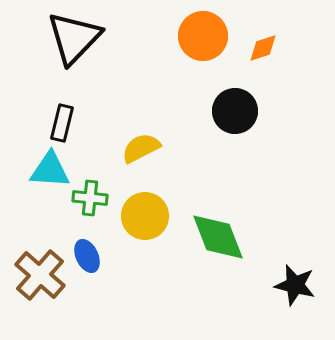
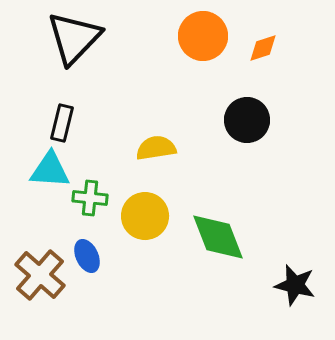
black circle: moved 12 px right, 9 px down
yellow semicircle: moved 15 px right; rotated 18 degrees clockwise
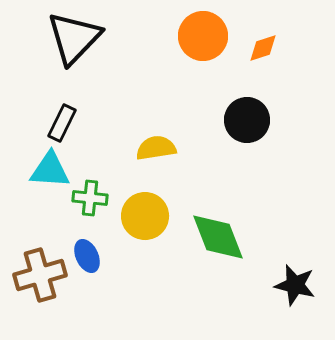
black rectangle: rotated 12 degrees clockwise
brown cross: rotated 33 degrees clockwise
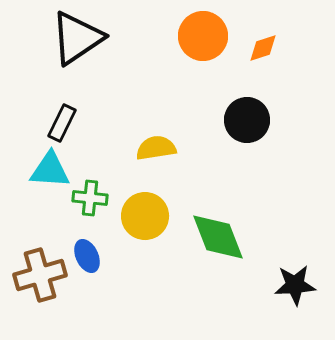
black triangle: moved 3 px right; rotated 12 degrees clockwise
black star: rotated 18 degrees counterclockwise
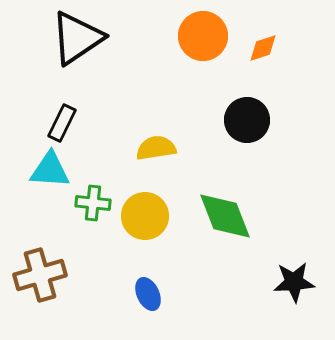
green cross: moved 3 px right, 5 px down
green diamond: moved 7 px right, 21 px up
blue ellipse: moved 61 px right, 38 px down
black star: moved 1 px left, 3 px up
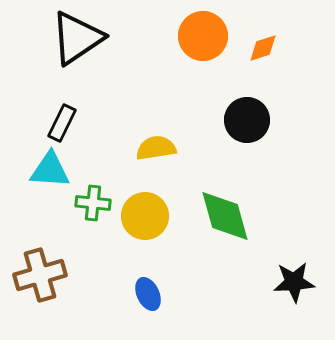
green diamond: rotated 6 degrees clockwise
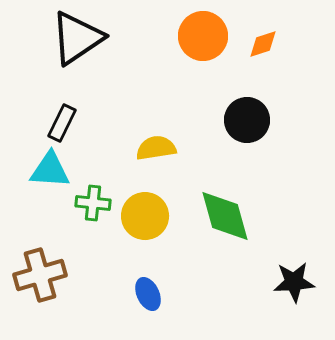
orange diamond: moved 4 px up
